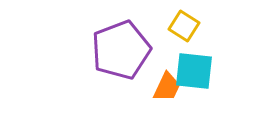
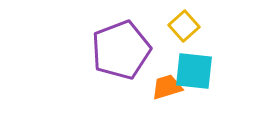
yellow square: rotated 16 degrees clockwise
orange trapezoid: rotated 132 degrees counterclockwise
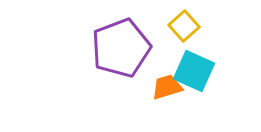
purple pentagon: moved 2 px up
cyan square: rotated 18 degrees clockwise
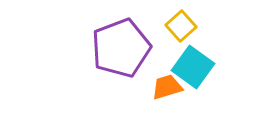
yellow square: moved 3 px left
cyan square: moved 1 px left, 4 px up; rotated 12 degrees clockwise
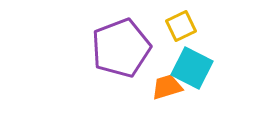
yellow square: rotated 16 degrees clockwise
cyan square: moved 1 px left, 1 px down; rotated 9 degrees counterclockwise
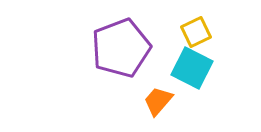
yellow square: moved 15 px right, 6 px down
orange trapezoid: moved 9 px left, 14 px down; rotated 32 degrees counterclockwise
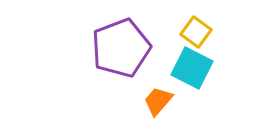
yellow square: rotated 28 degrees counterclockwise
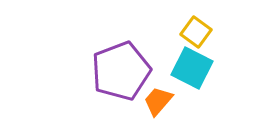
purple pentagon: moved 23 px down
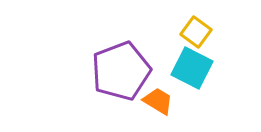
orange trapezoid: rotated 80 degrees clockwise
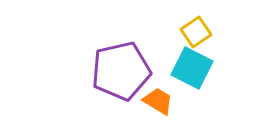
yellow square: rotated 20 degrees clockwise
purple pentagon: rotated 8 degrees clockwise
